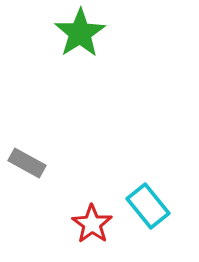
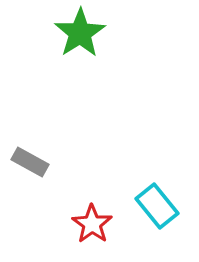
gray rectangle: moved 3 px right, 1 px up
cyan rectangle: moved 9 px right
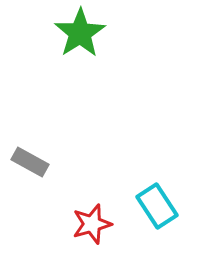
cyan rectangle: rotated 6 degrees clockwise
red star: rotated 21 degrees clockwise
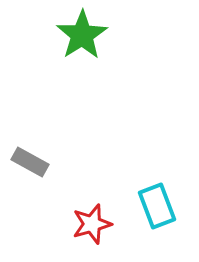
green star: moved 2 px right, 2 px down
cyan rectangle: rotated 12 degrees clockwise
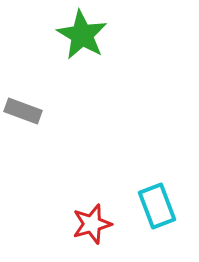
green star: rotated 9 degrees counterclockwise
gray rectangle: moved 7 px left, 51 px up; rotated 9 degrees counterclockwise
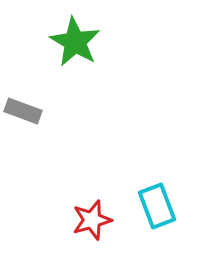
green star: moved 7 px left, 7 px down
red star: moved 4 px up
